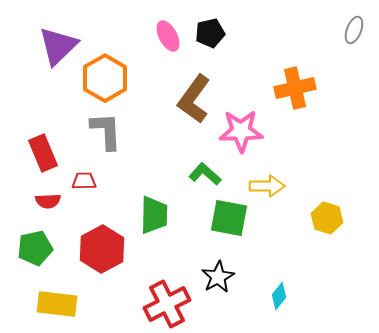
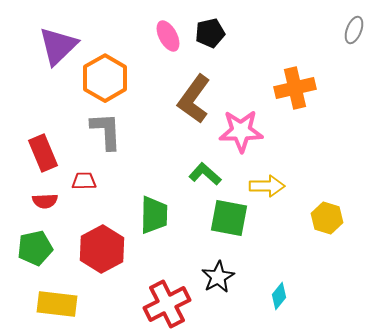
red semicircle: moved 3 px left
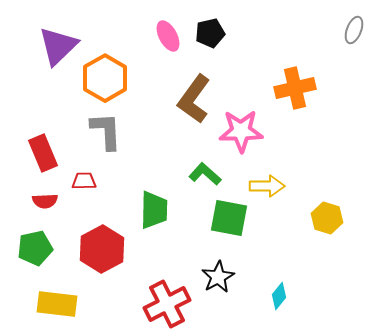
green trapezoid: moved 5 px up
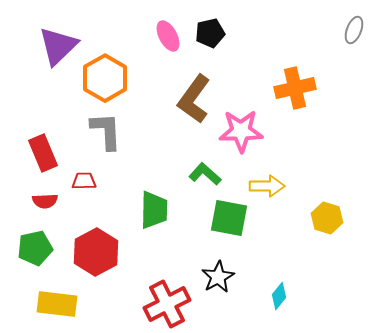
red hexagon: moved 6 px left, 3 px down
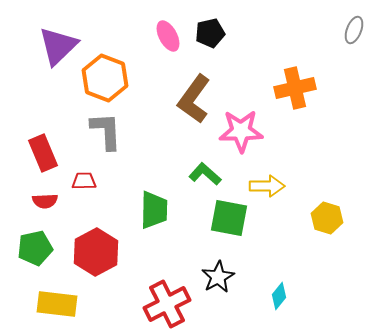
orange hexagon: rotated 9 degrees counterclockwise
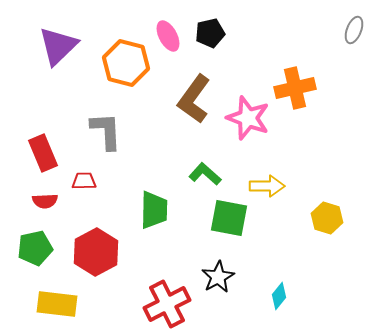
orange hexagon: moved 21 px right, 15 px up; rotated 6 degrees counterclockwise
pink star: moved 7 px right, 13 px up; rotated 21 degrees clockwise
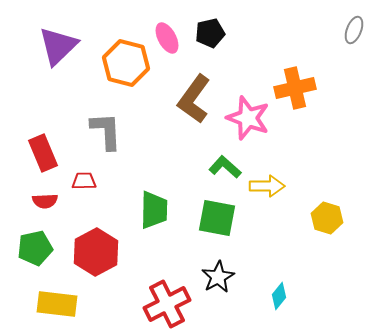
pink ellipse: moved 1 px left, 2 px down
green L-shape: moved 20 px right, 7 px up
green square: moved 12 px left
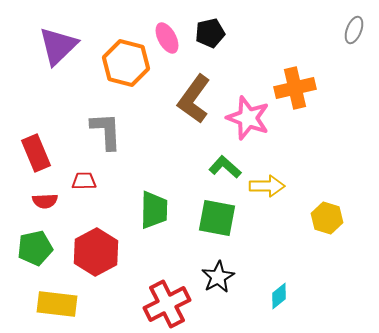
red rectangle: moved 7 px left
cyan diamond: rotated 12 degrees clockwise
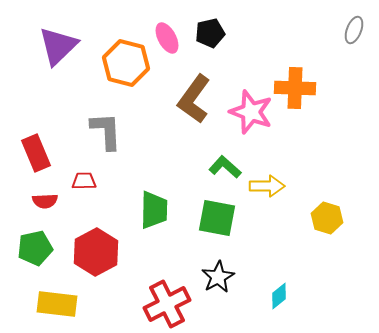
orange cross: rotated 15 degrees clockwise
pink star: moved 3 px right, 6 px up
